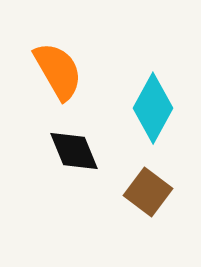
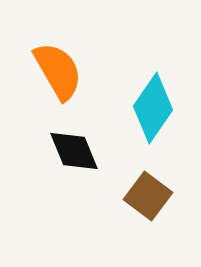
cyan diamond: rotated 6 degrees clockwise
brown square: moved 4 px down
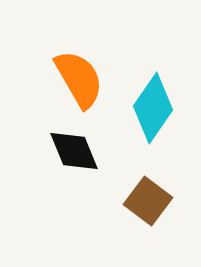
orange semicircle: moved 21 px right, 8 px down
brown square: moved 5 px down
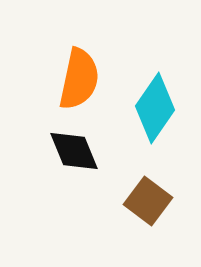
orange semicircle: rotated 42 degrees clockwise
cyan diamond: moved 2 px right
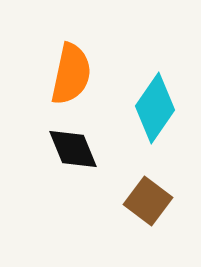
orange semicircle: moved 8 px left, 5 px up
black diamond: moved 1 px left, 2 px up
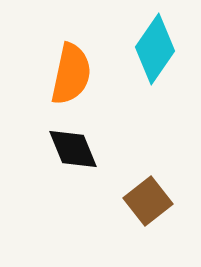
cyan diamond: moved 59 px up
brown square: rotated 15 degrees clockwise
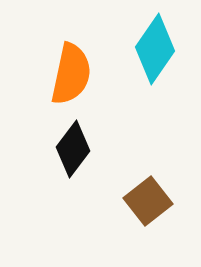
black diamond: rotated 60 degrees clockwise
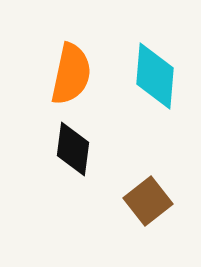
cyan diamond: moved 27 px down; rotated 30 degrees counterclockwise
black diamond: rotated 30 degrees counterclockwise
